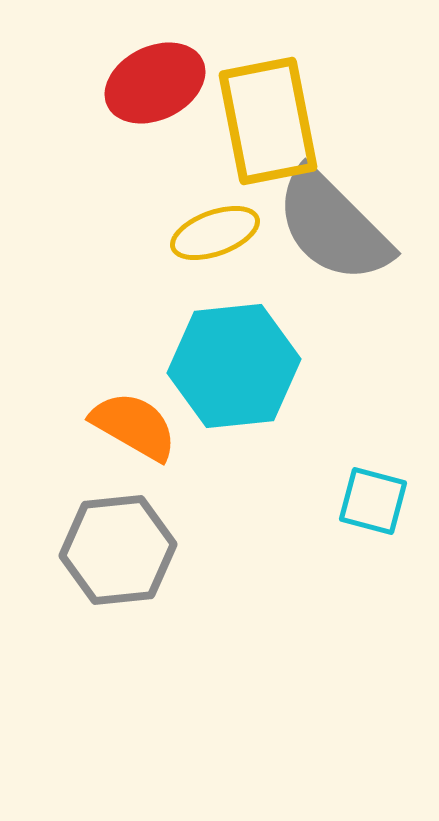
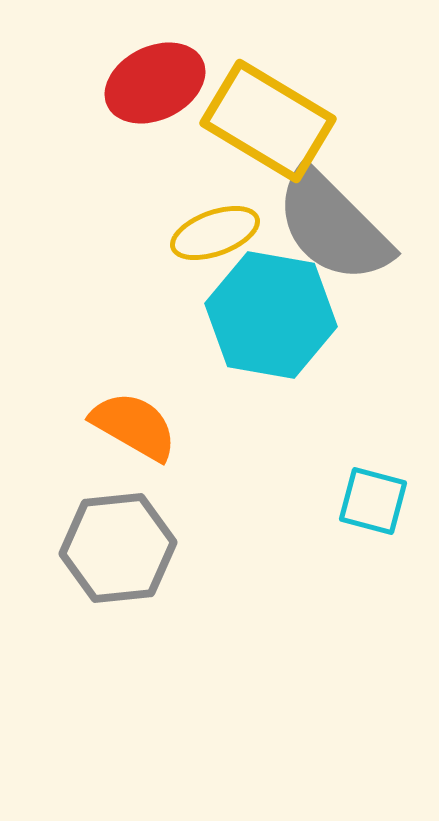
yellow rectangle: rotated 48 degrees counterclockwise
cyan hexagon: moved 37 px right, 51 px up; rotated 16 degrees clockwise
gray hexagon: moved 2 px up
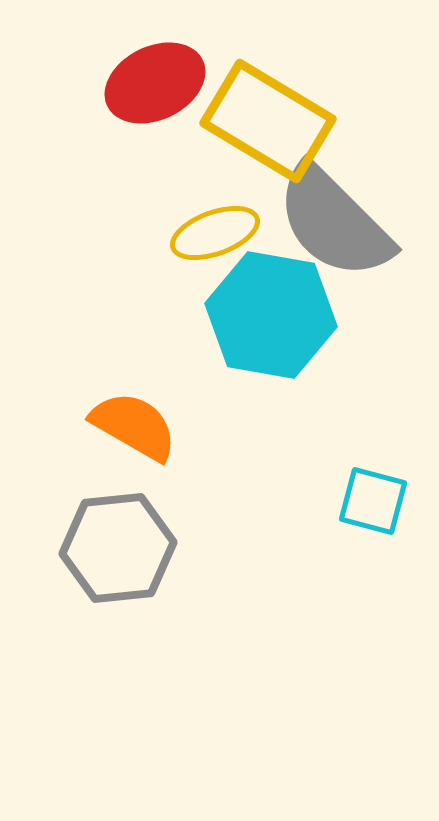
gray semicircle: moved 1 px right, 4 px up
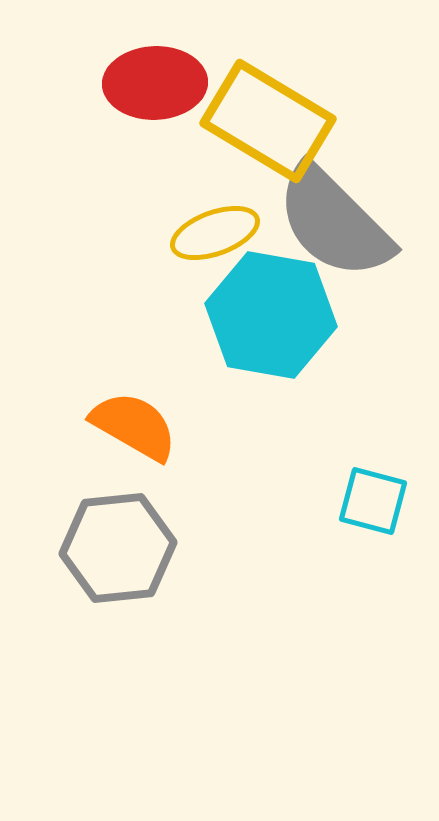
red ellipse: rotated 24 degrees clockwise
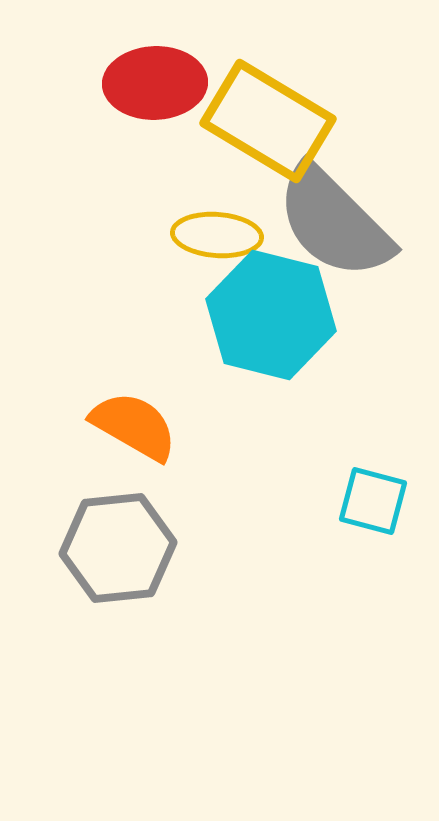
yellow ellipse: moved 2 px right, 2 px down; rotated 24 degrees clockwise
cyan hexagon: rotated 4 degrees clockwise
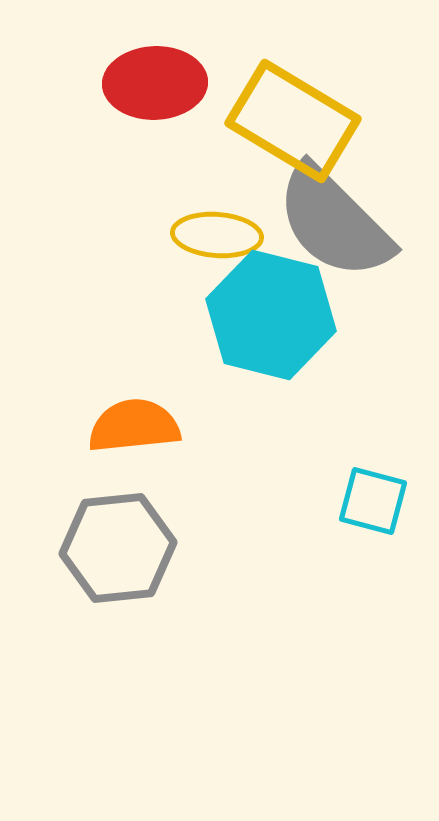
yellow rectangle: moved 25 px right
orange semicircle: rotated 36 degrees counterclockwise
